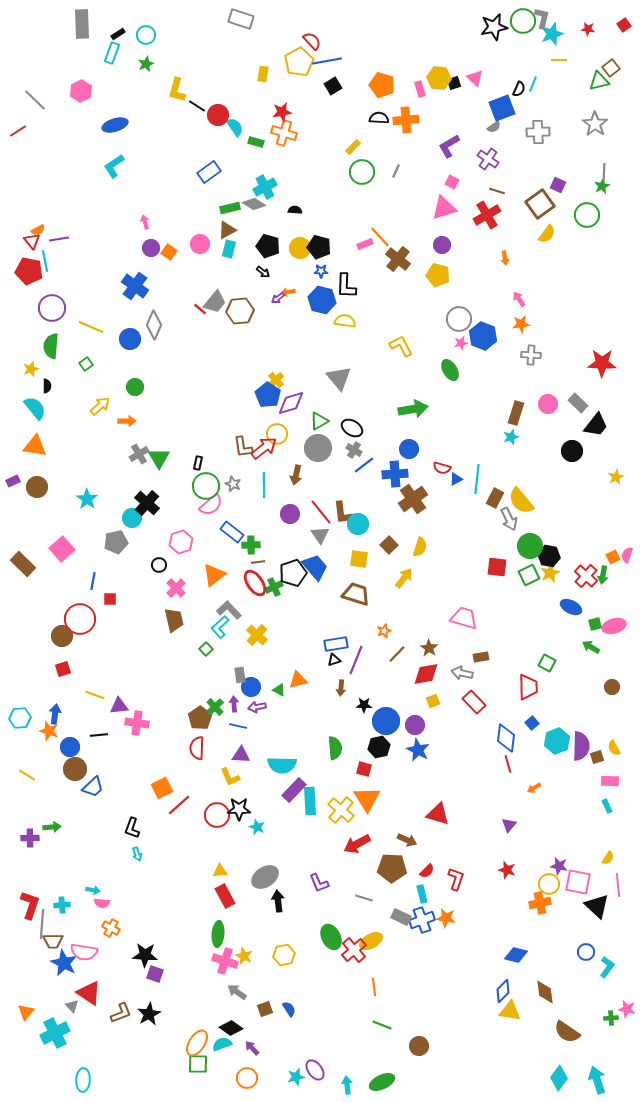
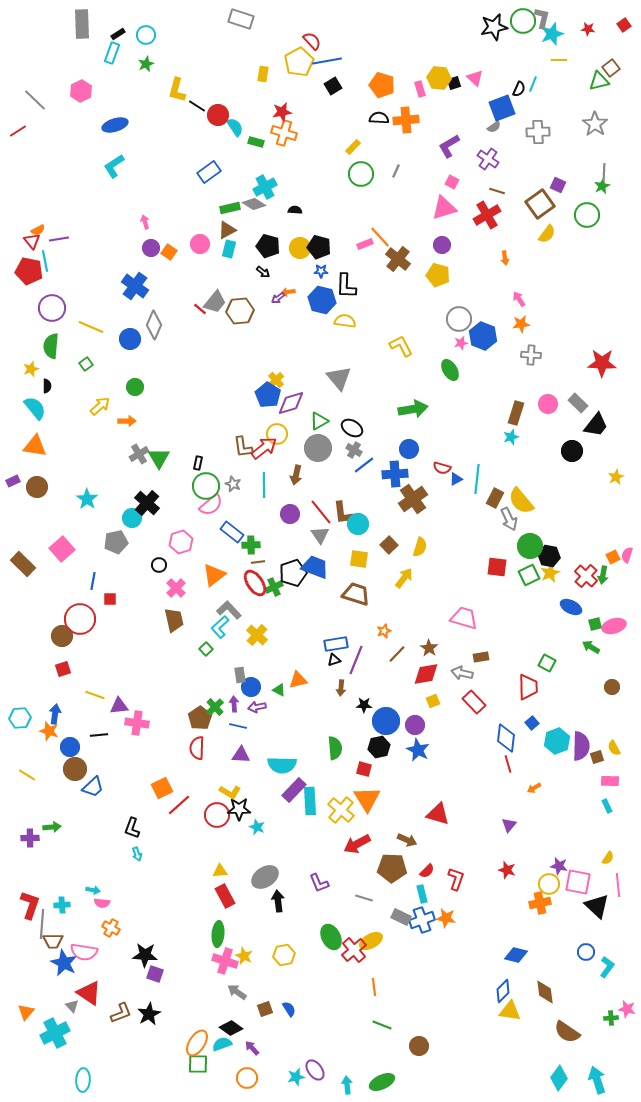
green circle at (362, 172): moved 1 px left, 2 px down
blue trapezoid at (315, 567): rotated 28 degrees counterclockwise
yellow L-shape at (230, 777): moved 15 px down; rotated 35 degrees counterclockwise
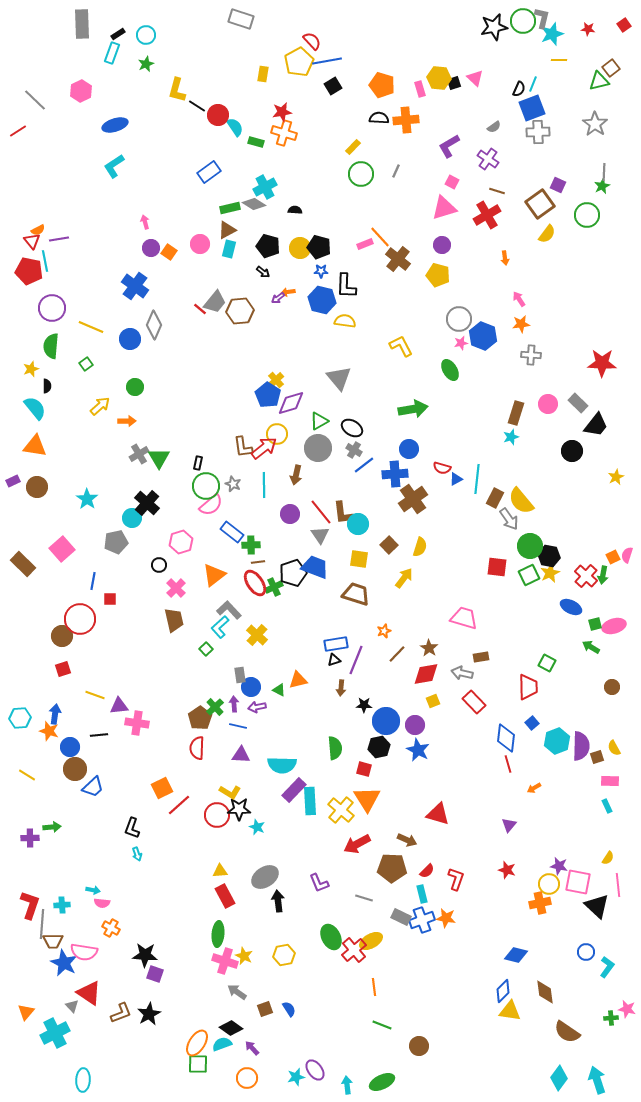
blue square at (502, 108): moved 30 px right
gray arrow at (509, 519): rotated 10 degrees counterclockwise
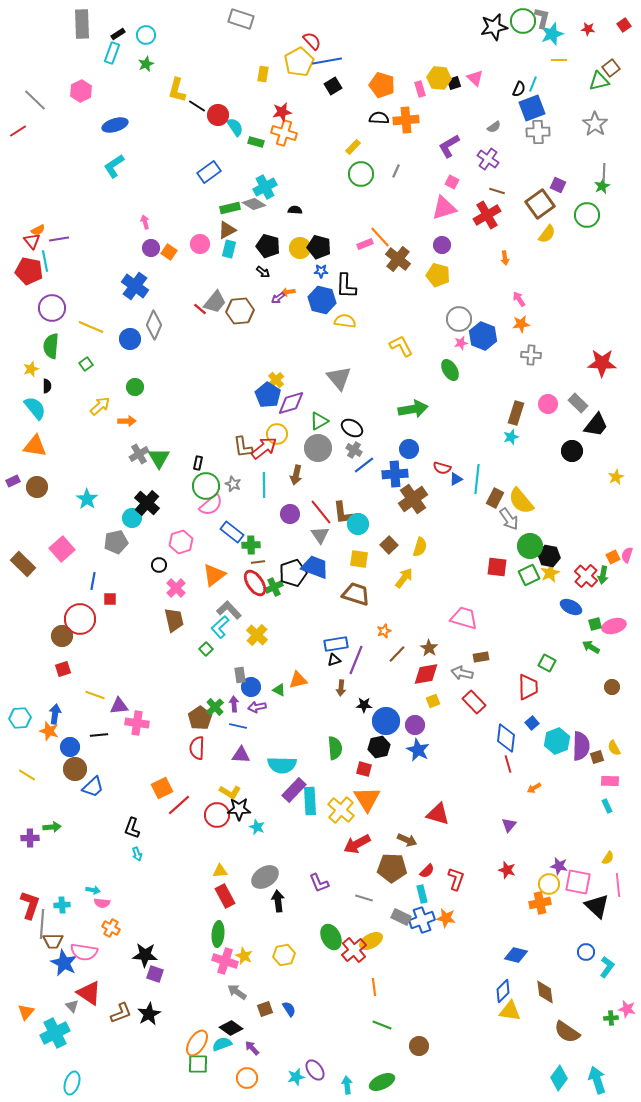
cyan ellipse at (83, 1080): moved 11 px left, 3 px down; rotated 15 degrees clockwise
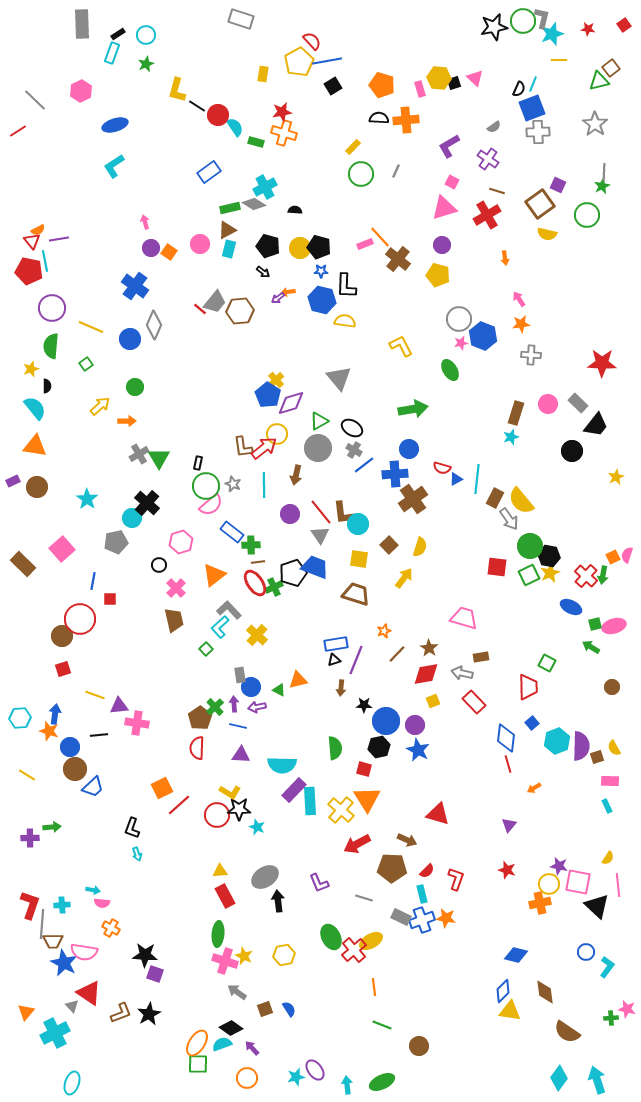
yellow semicircle at (547, 234): rotated 66 degrees clockwise
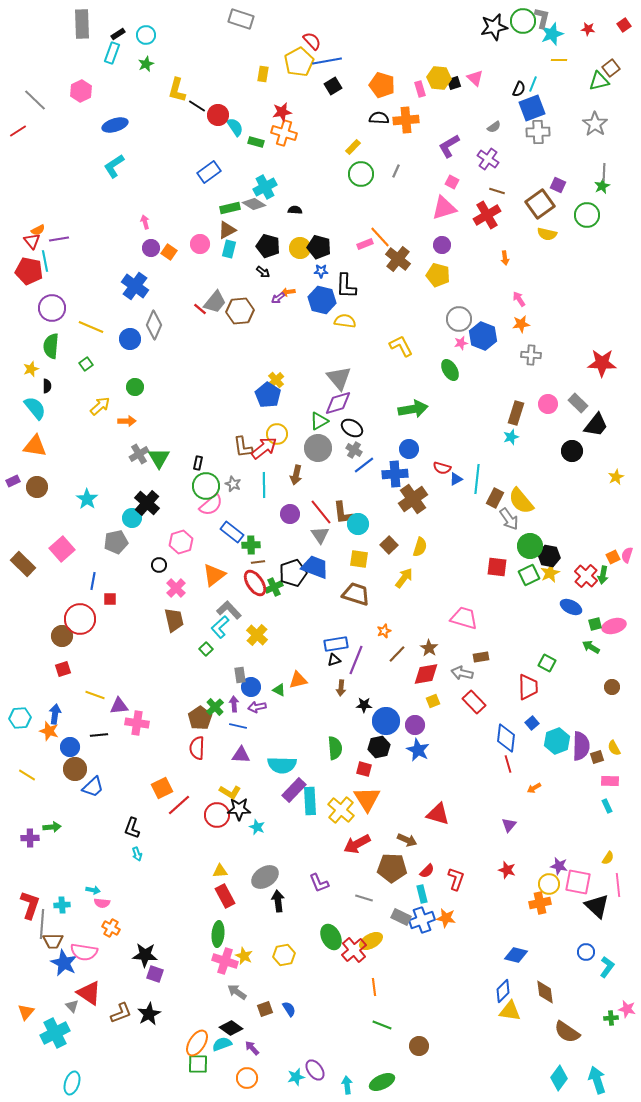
purple diamond at (291, 403): moved 47 px right
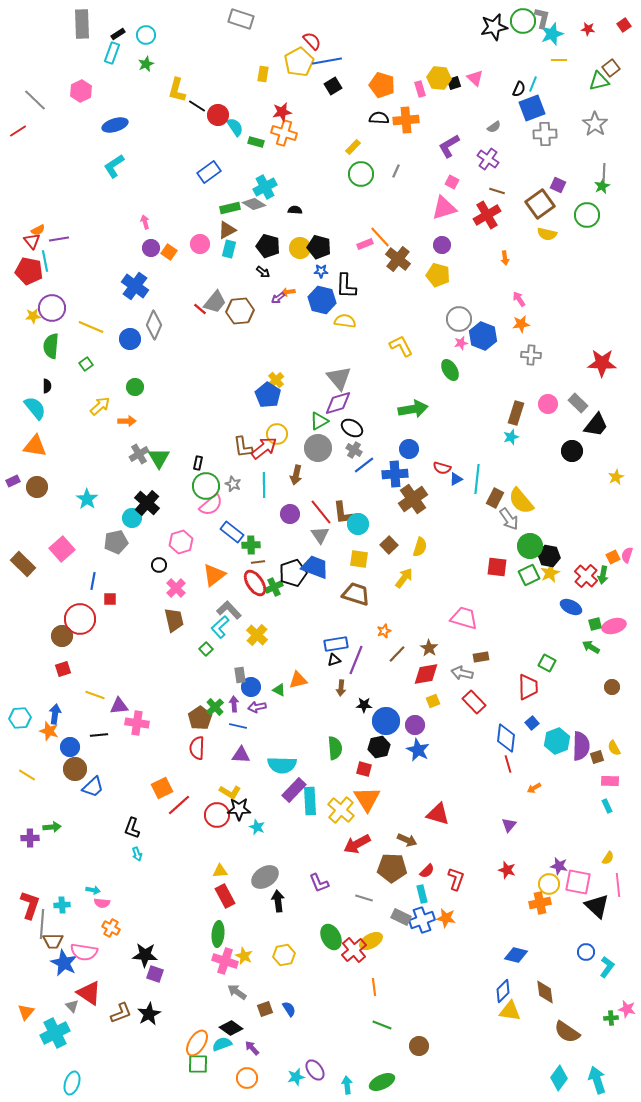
gray cross at (538, 132): moved 7 px right, 2 px down
yellow star at (31, 369): moved 2 px right, 53 px up; rotated 14 degrees clockwise
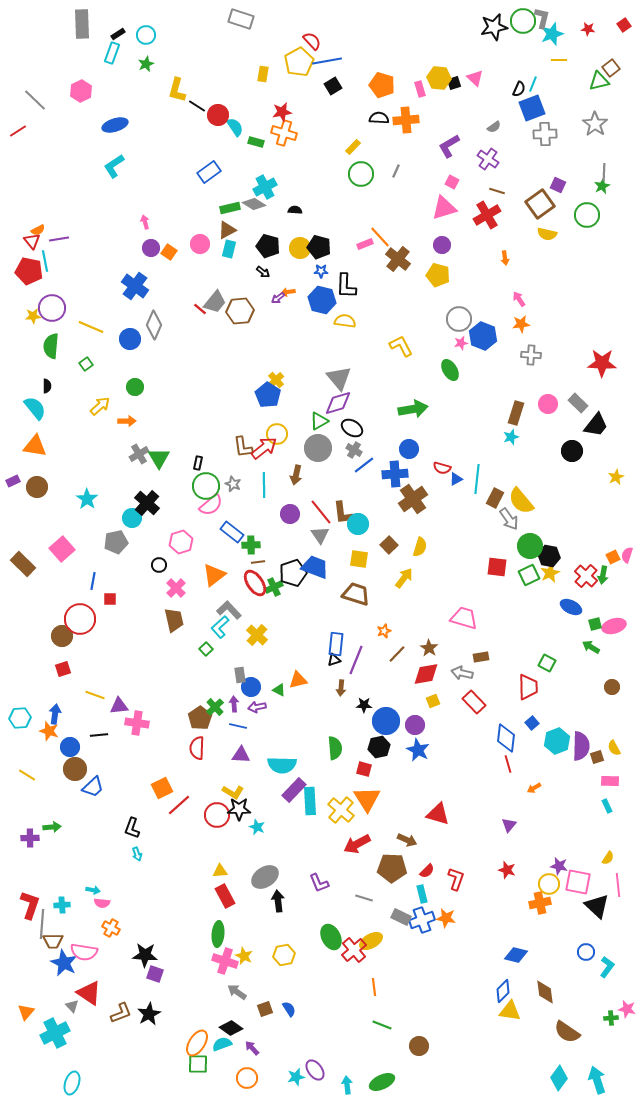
blue rectangle at (336, 644): rotated 75 degrees counterclockwise
yellow L-shape at (230, 792): moved 3 px right
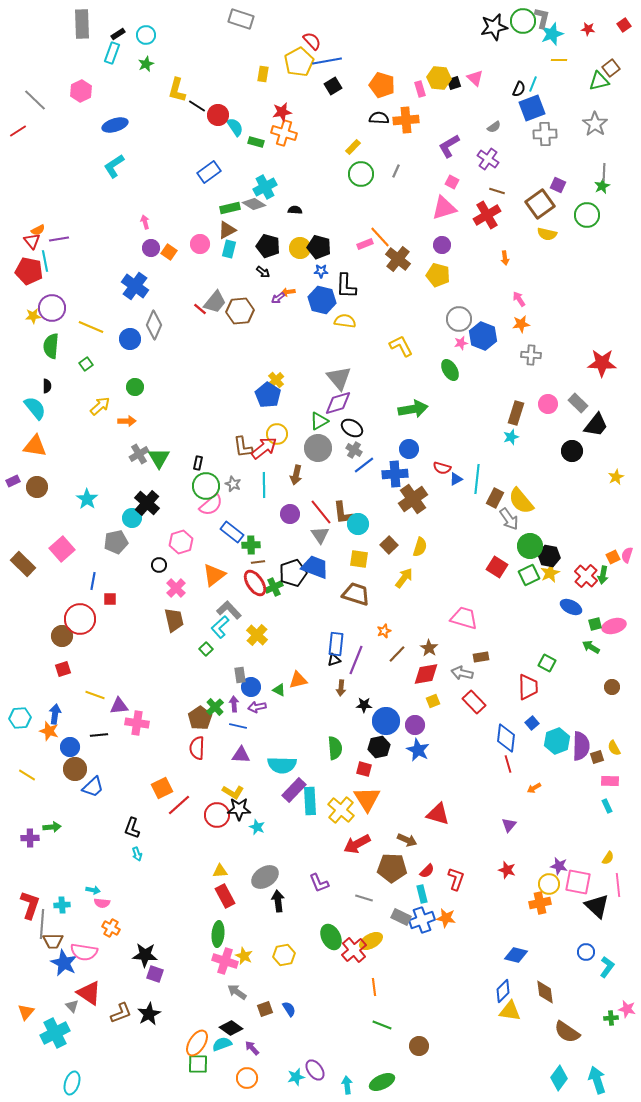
red square at (497, 567): rotated 25 degrees clockwise
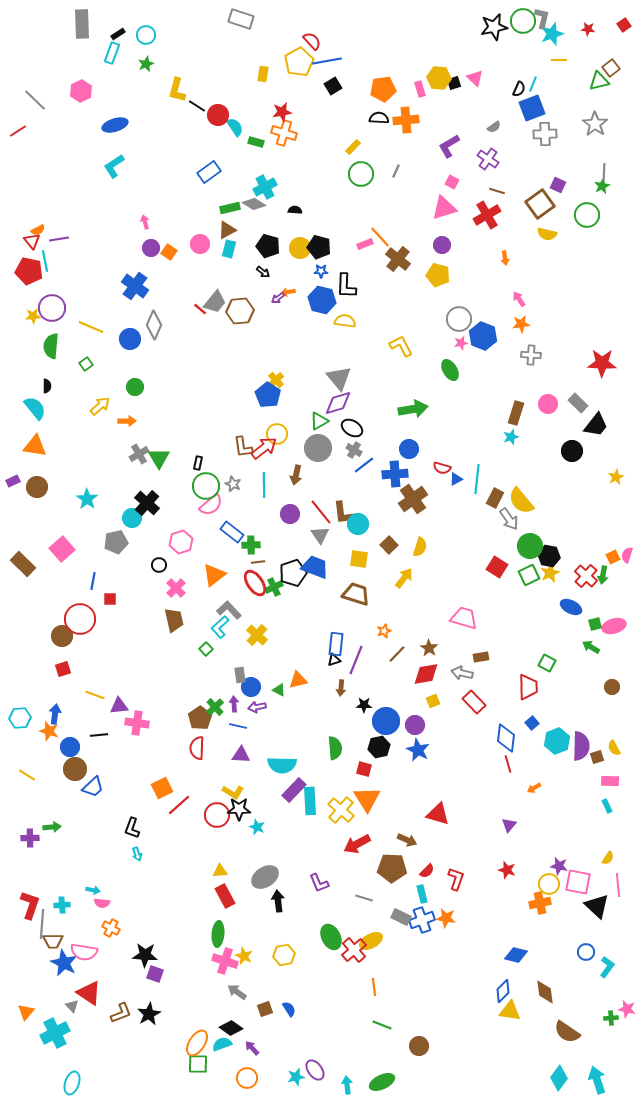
orange pentagon at (382, 85): moved 1 px right, 4 px down; rotated 25 degrees counterclockwise
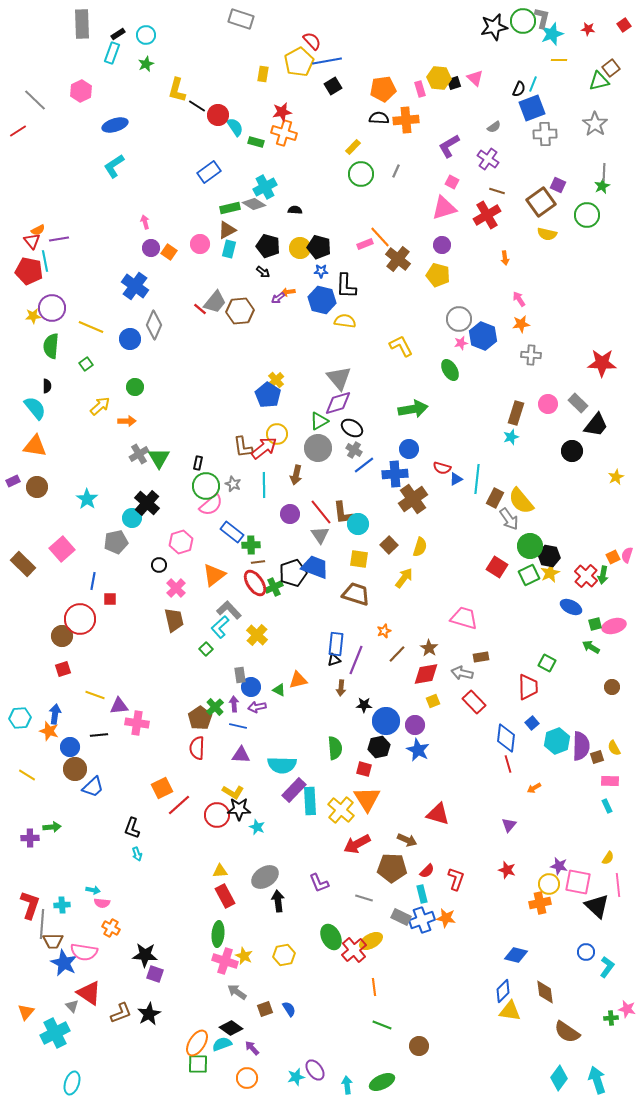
brown square at (540, 204): moved 1 px right, 2 px up
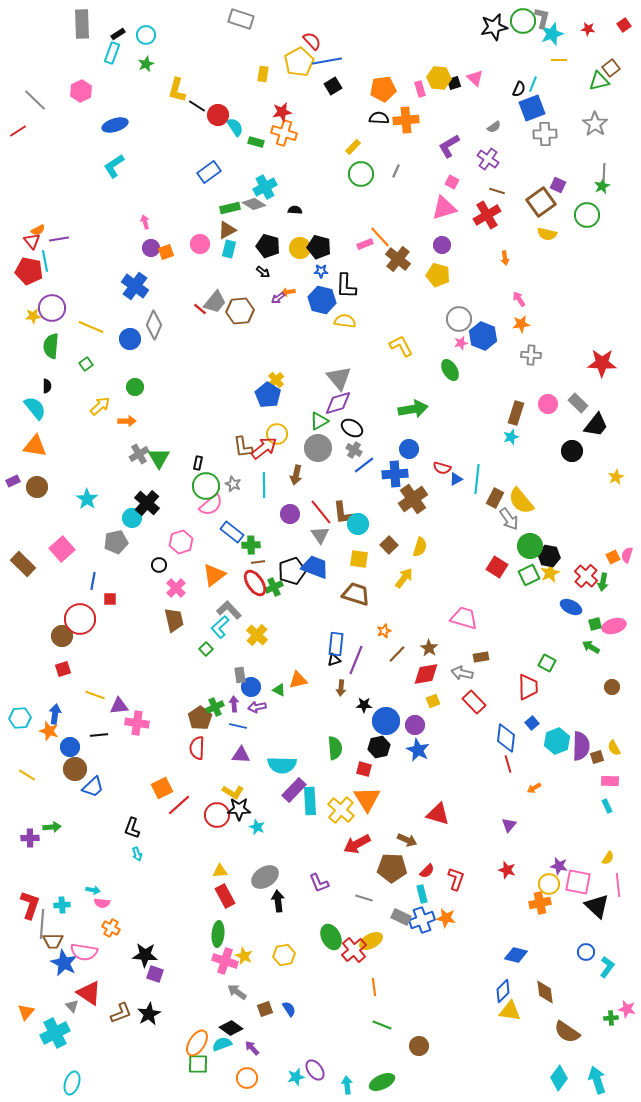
orange square at (169, 252): moved 3 px left; rotated 35 degrees clockwise
black pentagon at (293, 573): moved 1 px left, 2 px up
green arrow at (603, 575): moved 7 px down
green cross at (215, 707): rotated 18 degrees clockwise
